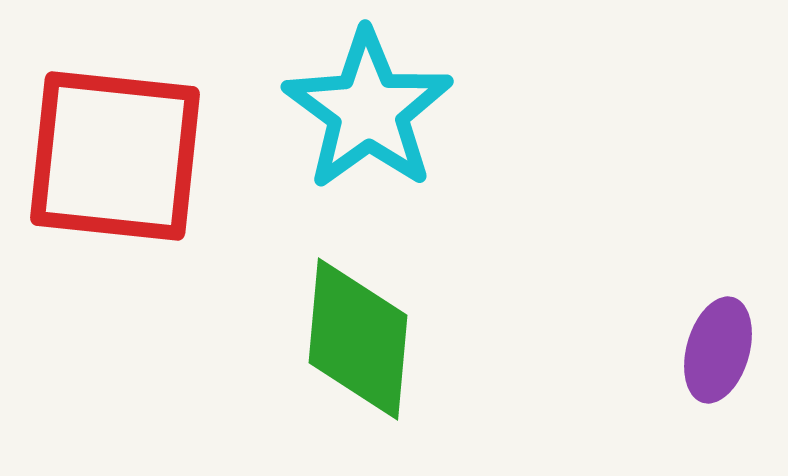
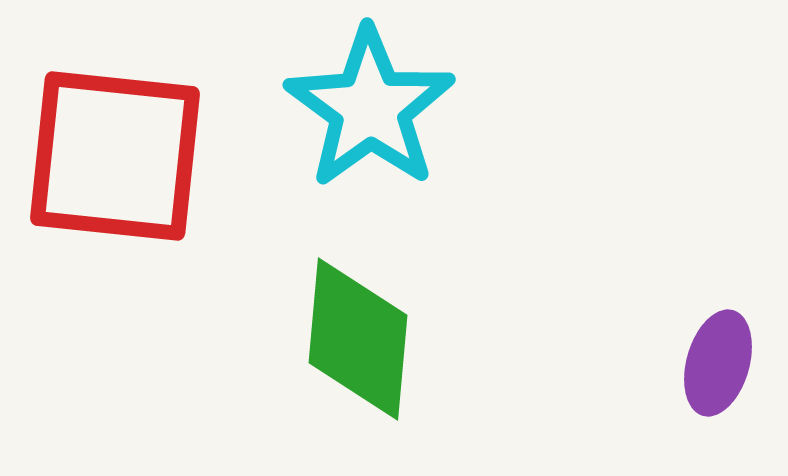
cyan star: moved 2 px right, 2 px up
purple ellipse: moved 13 px down
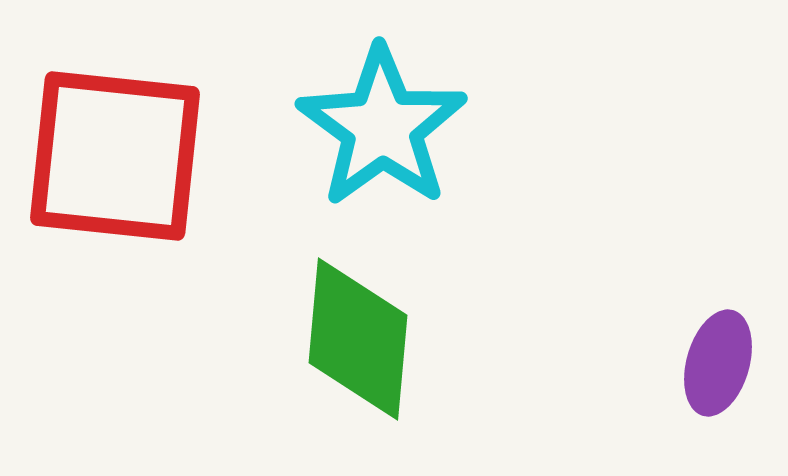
cyan star: moved 12 px right, 19 px down
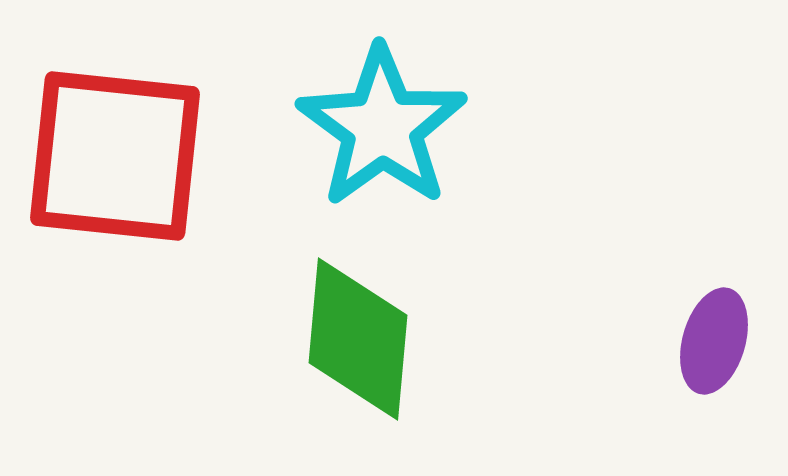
purple ellipse: moved 4 px left, 22 px up
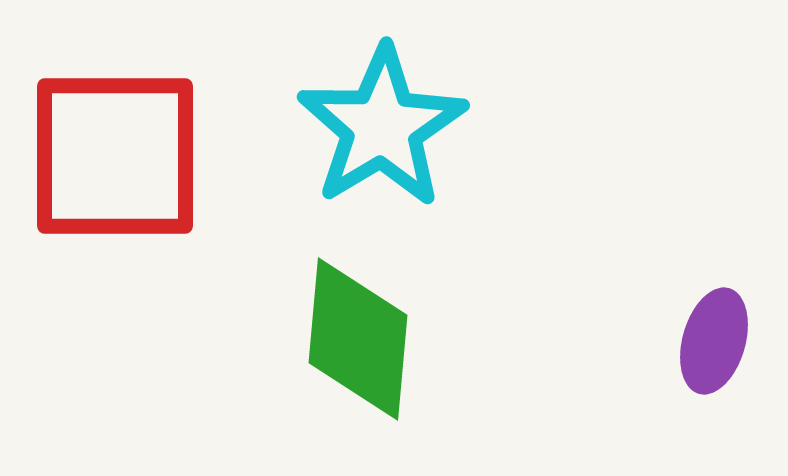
cyan star: rotated 5 degrees clockwise
red square: rotated 6 degrees counterclockwise
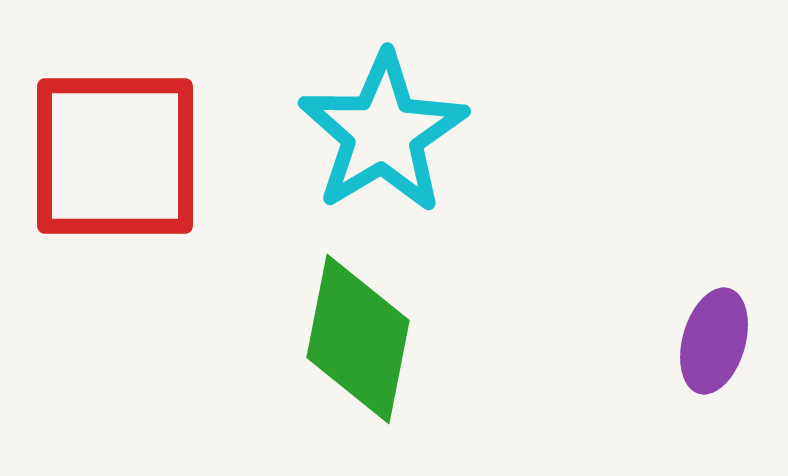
cyan star: moved 1 px right, 6 px down
green diamond: rotated 6 degrees clockwise
